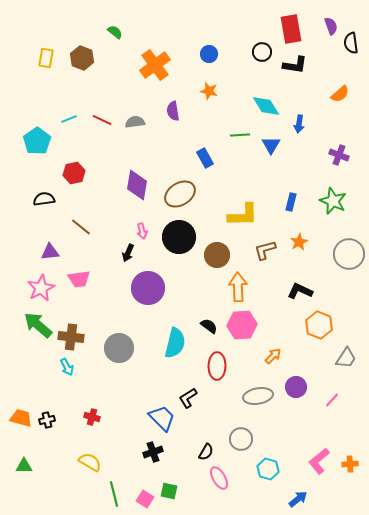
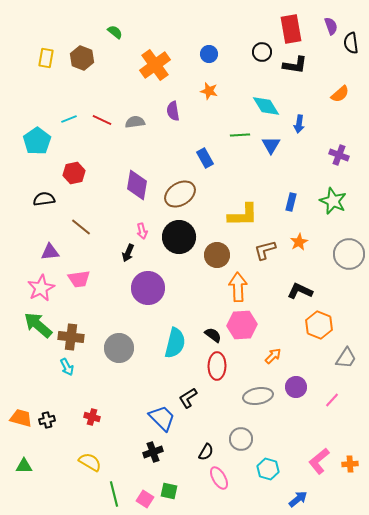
black semicircle at (209, 326): moved 4 px right, 9 px down
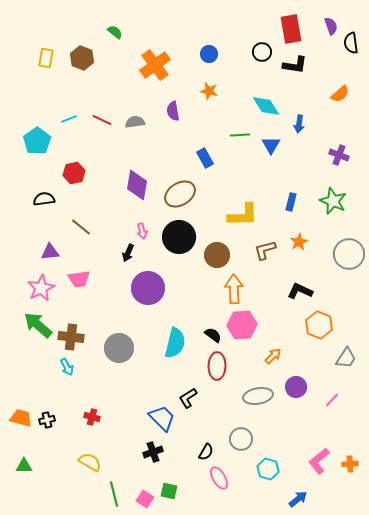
orange arrow at (238, 287): moved 4 px left, 2 px down
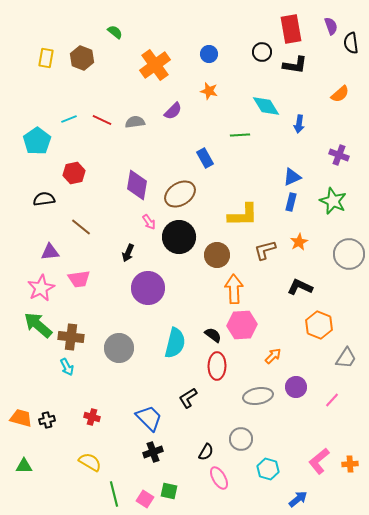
purple semicircle at (173, 111): rotated 126 degrees counterclockwise
blue triangle at (271, 145): moved 21 px right, 32 px down; rotated 36 degrees clockwise
pink arrow at (142, 231): moved 7 px right, 9 px up; rotated 21 degrees counterclockwise
black L-shape at (300, 291): moved 4 px up
blue trapezoid at (162, 418): moved 13 px left
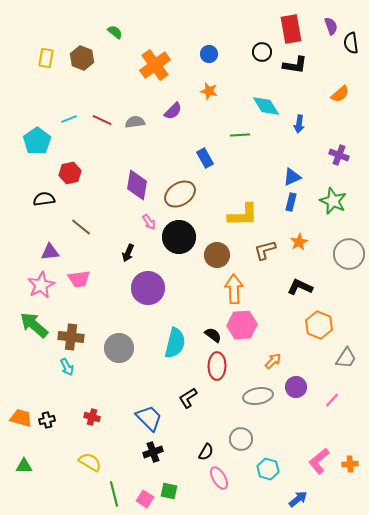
red hexagon at (74, 173): moved 4 px left
pink star at (41, 288): moved 3 px up
green arrow at (38, 325): moved 4 px left
orange arrow at (273, 356): moved 5 px down
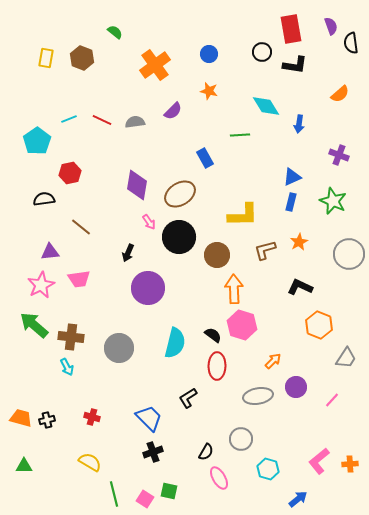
pink hexagon at (242, 325): rotated 20 degrees clockwise
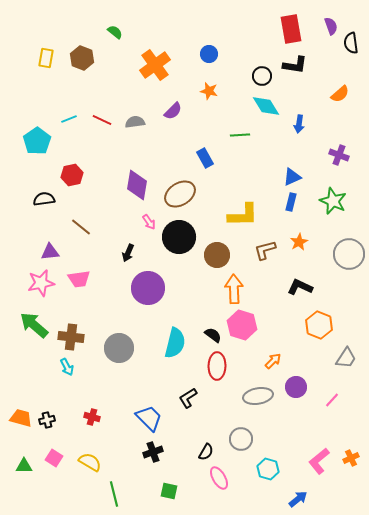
black circle at (262, 52): moved 24 px down
red hexagon at (70, 173): moved 2 px right, 2 px down
pink star at (41, 285): moved 2 px up; rotated 16 degrees clockwise
orange cross at (350, 464): moved 1 px right, 6 px up; rotated 21 degrees counterclockwise
pink square at (145, 499): moved 91 px left, 41 px up
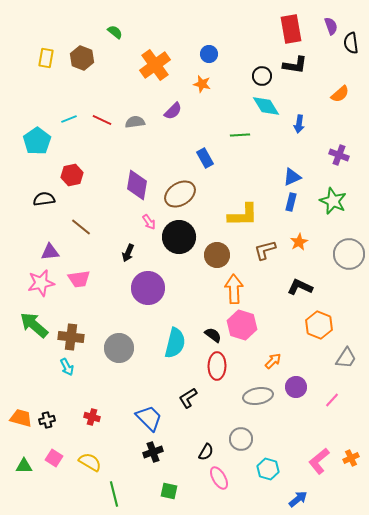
orange star at (209, 91): moved 7 px left, 7 px up
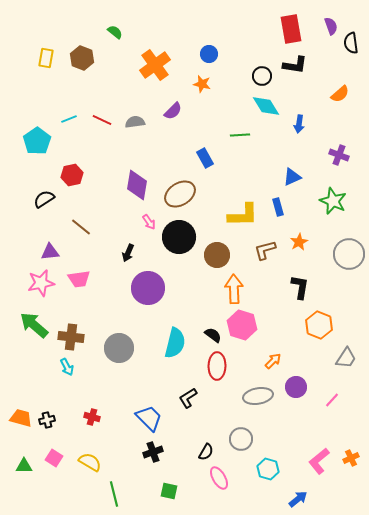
black semicircle at (44, 199): rotated 25 degrees counterclockwise
blue rectangle at (291, 202): moved 13 px left, 5 px down; rotated 30 degrees counterclockwise
black L-shape at (300, 287): rotated 75 degrees clockwise
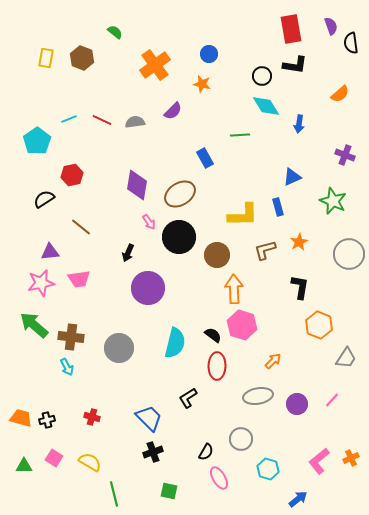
purple cross at (339, 155): moved 6 px right
purple circle at (296, 387): moved 1 px right, 17 px down
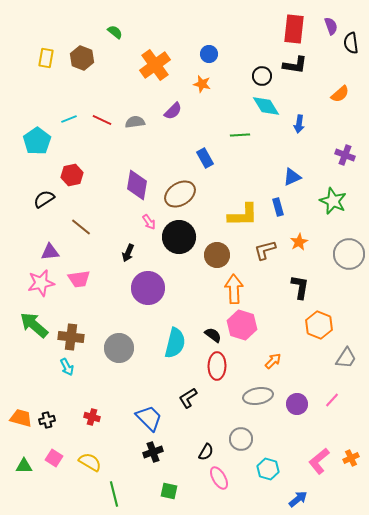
red rectangle at (291, 29): moved 3 px right; rotated 16 degrees clockwise
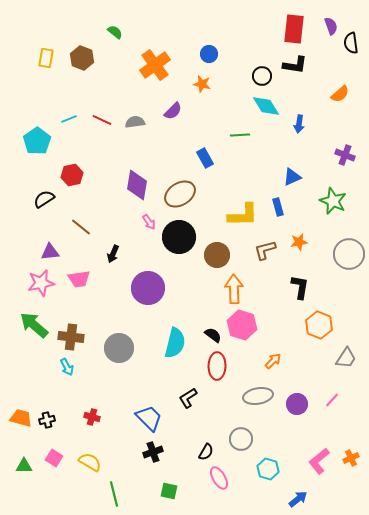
orange star at (299, 242): rotated 18 degrees clockwise
black arrow at (128, 253): moved 15 px left, 1 px down
